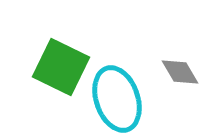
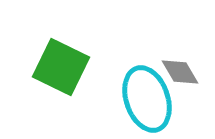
cyan ellipse: moved 30 px right
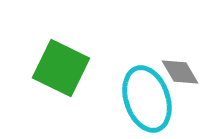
green square: moved 1 px down
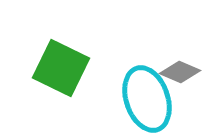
gray diamond: rotated 36 degrees counterclockwise
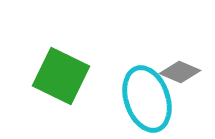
green square: moved 8 px down
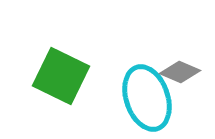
cyan ellipse: moved 1 px up
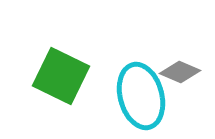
cyan ellipse: moved 6 px left, 2 px up; rotated 4 degrees clockwise
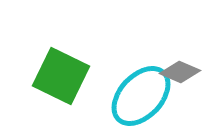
cyan ellipse: rotated 58 degrees clockwise
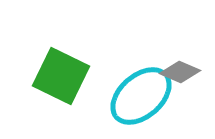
cyan ellipse: rotated 6 degrees clockwise
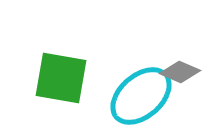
green square: moved 2 px down; rotated 16 degrees counterclockwise
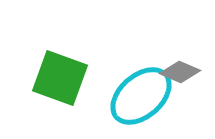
green square: moved 1 px left; rotated 10 degrees clockwise
